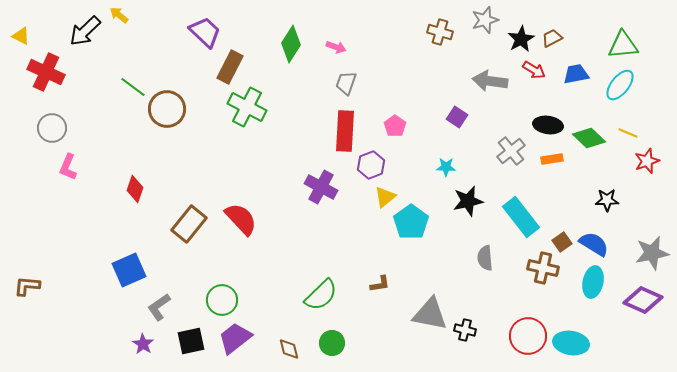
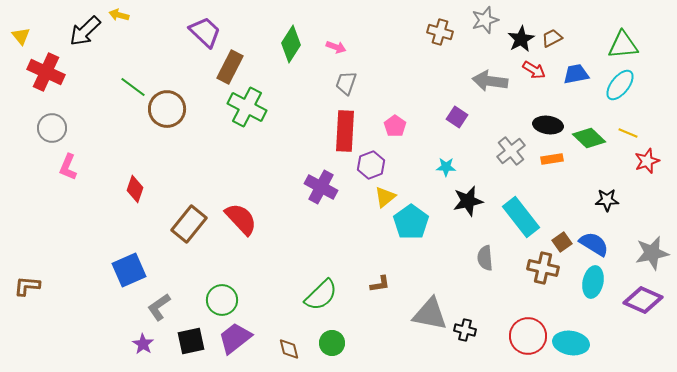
yellow arrow at (119, 15): rotated 24 degrees counterclockwise
yellow triangle at (21, 36): rotated 24 degrees clockwise
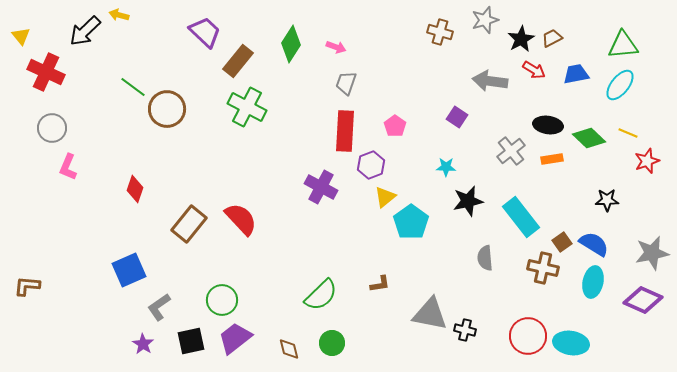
brown rectangle at (230, 67): moved 8 px right, 6 px up; rotated 12 degrees clockwise
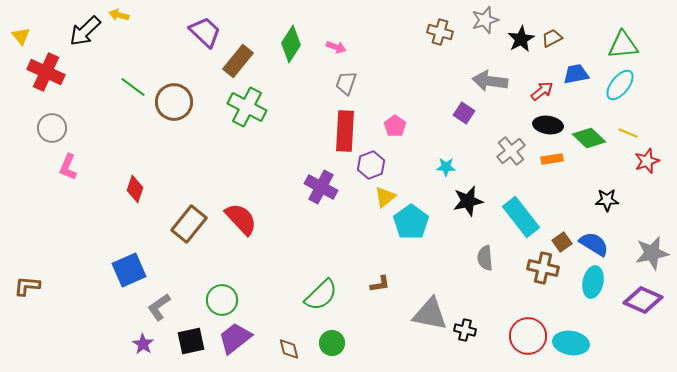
red arrow at (534, 70): moved 8 px right, 21 px down; rotated 70 degrees counterclockwise
brown circle at (167, 109): moved 7 px right, 7 px up
purple square at (457, 117): moved 7 px right, 4 px up
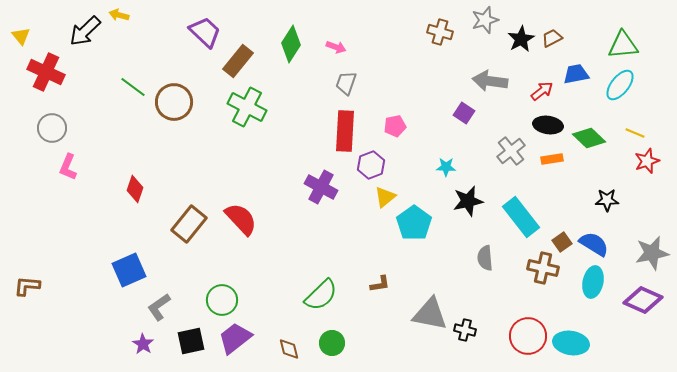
pink pentagon at (395, 126): rotated 25 degrees clockwise
yellow line at (628, 133): moved 7 px right
cyan pentagon at (411, 222): moved 3 px right, 1 px down
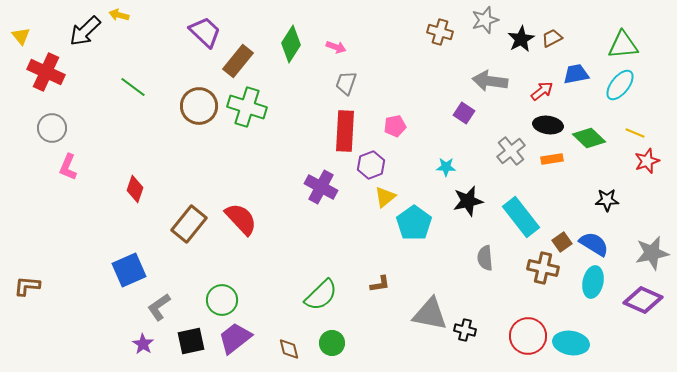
brown circle at (174, 102): moved 25 px right, 4 px down
green cross at (247, 107): rotated 9 degrees counterclockwise
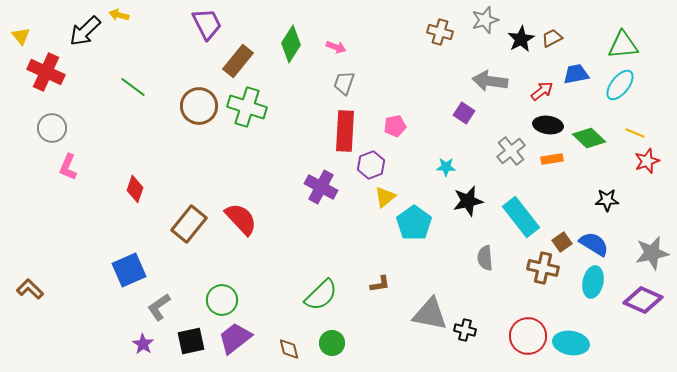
purple trapezoid at (205, 32): moved 2 px right, 8 px up; rotated 20 degrees clockwise
gray trapezoid at (346, 83): moved 2 px left
brown L-shape at (27, 286): moved 3 px right, 3 px down; rotated 40 degrees clockwise
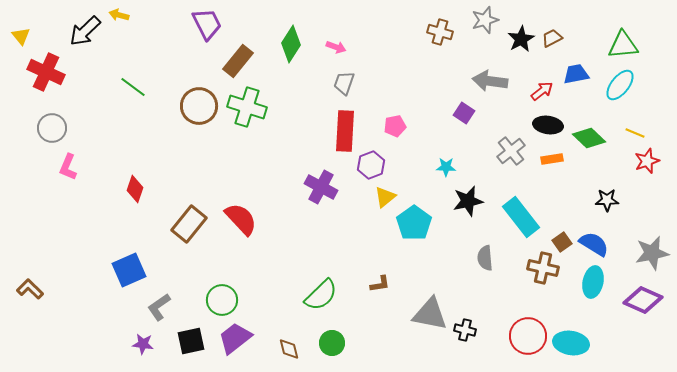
purple star at (143, 344): rotated 25 degrees counterclockwise
